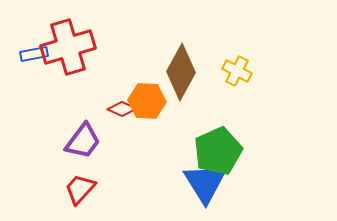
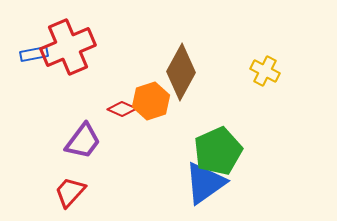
red cross: rotated 6 degrees counterclockwise
yellow cross: moved 28 px right
orange hexagon: moved 4 px right; rotated 21 degrees counterclockwise
blue triangle: rotated 27 degrees clockwise
red trapezoid: moved 10 px left, 3 px down
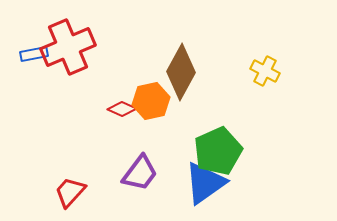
orange hexagon: rotated 6 degrees clockwise
purple trapezoid: moved 57 px right, 32 px down
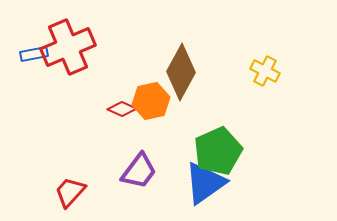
purple trapezoid: moved 1 px left, 2 px up
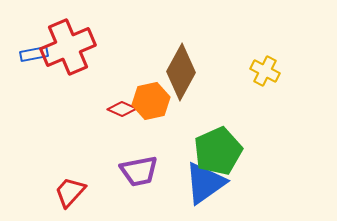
purple trapezoid: rotated 42 degrees clockwise
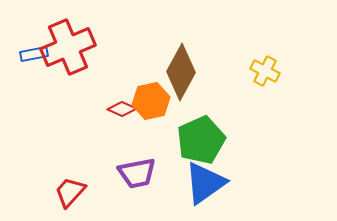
green pentagon: moved 17 px left, 11 px up
purple trapezoid: moved 2 px left, 2 px down
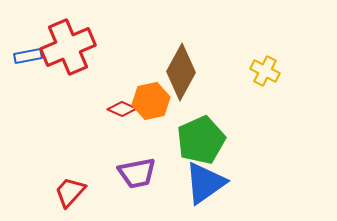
blue rectangle: moved 6 px left, 2 px down
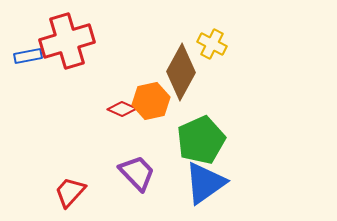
red cross: moved 1 px left, 6 px up; rotated 6 degrees clockwise
yellow cross: moved 53 px left, 27 px up
purple trapezoid: rotated 123 degrees counterclockwise
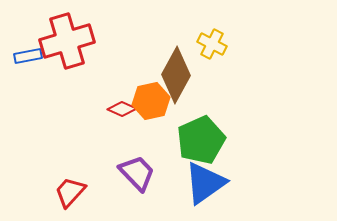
brown diamond: moved 5 px left, 3 px down
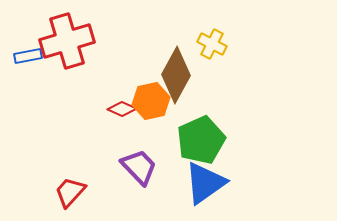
purple trapezoid: moved 2 px right, 6 px up
